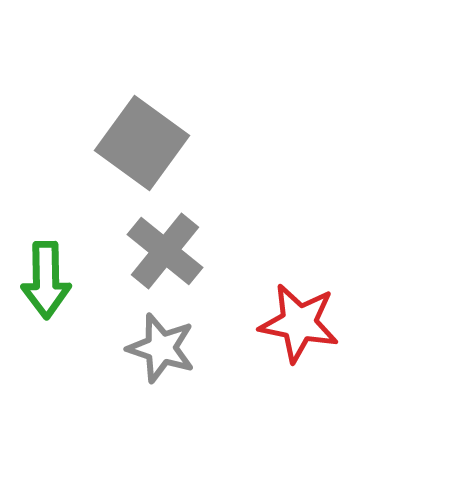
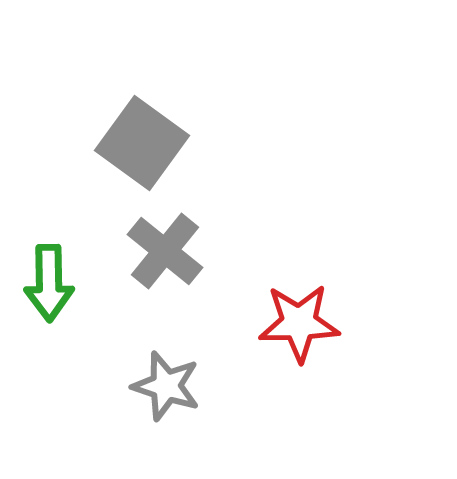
green arrow: moved 3 px right, 3 px down
red star: rotated 12 degrees counterclockwise
gray star: moved 5 px right, 38 px down
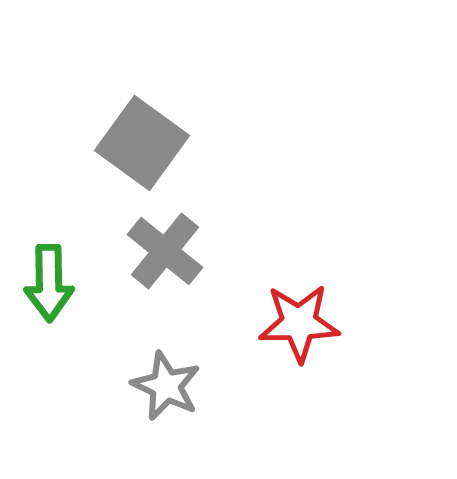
gray star: rotated 8 degrees clockwise
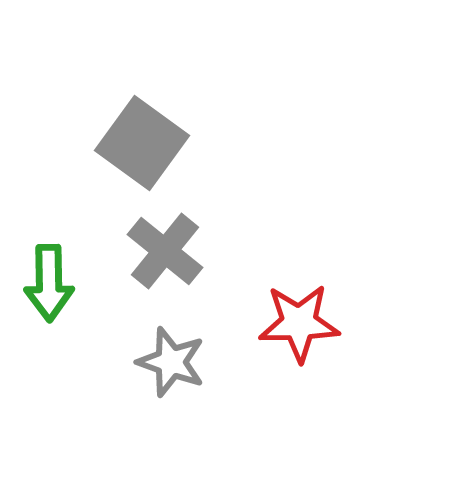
gray star: moved 5 px right, 24 px up; rotated 6 degrees counterclockwise
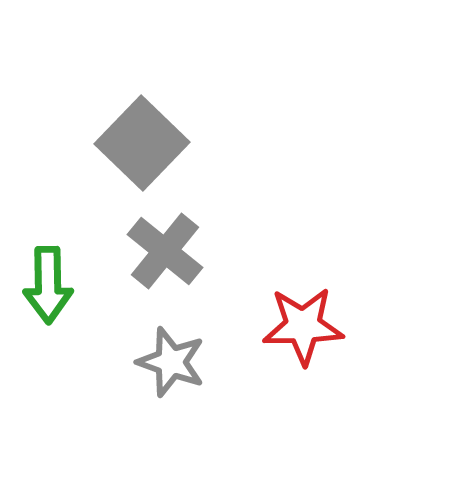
gray square: rotated 8 degrees clockwise
green arrow: moved 1 px left, 2 px down
red star: moved 4 px right, 3 px down
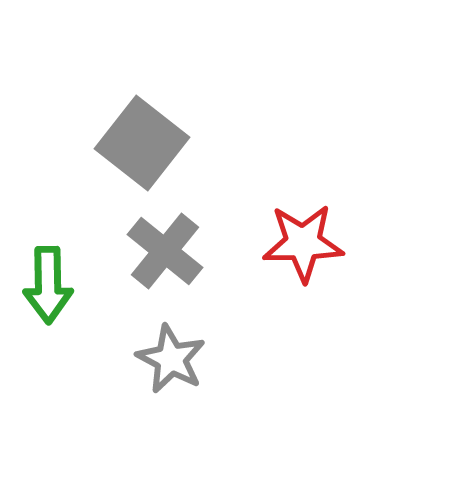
gray square: rotated 6 degrees counterclockwise
red star: moved 83 px up
gray star: moved 3 px up; rotated 8 degrees clockwise
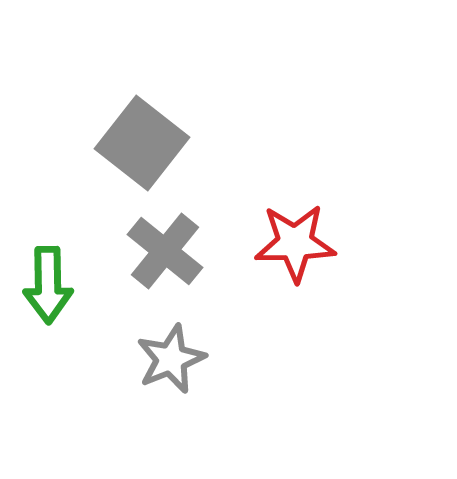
red star: moved 8 px left
gray star: rotated 22 degrees clockwise
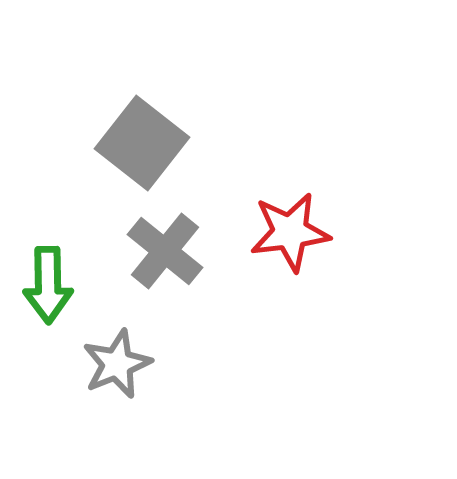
red star: moved 5 px left, 11 px up; rotated 6 degrees counterclockwise
gray star: moved 54 px left, 5 px down
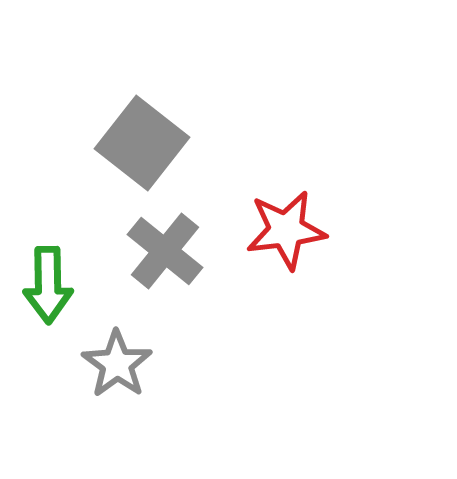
red star: moved 4 px left, 2 px up
gray star: rotated 14 degrees counterclockwise
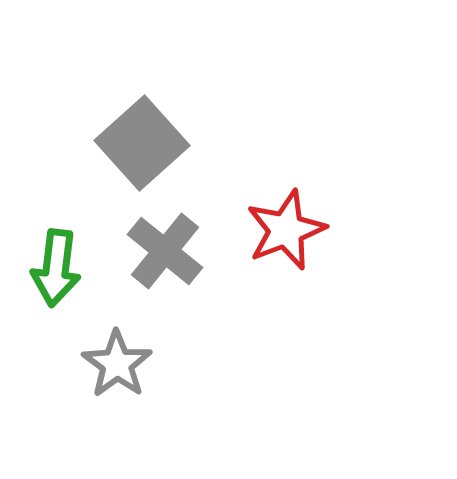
gray square: rotated 10 degrees clockwise
red star: rotated 14 degrees counterclockwise
green arrow: moved 8 px right, 17 px up; rotated 8 degrees clockwise
